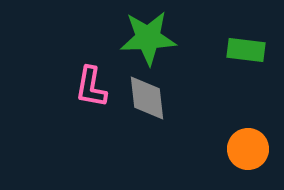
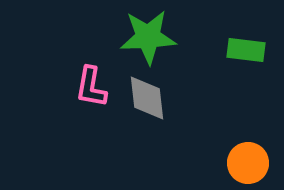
green star: moved 1 px up
orange circle: moved 14 px down
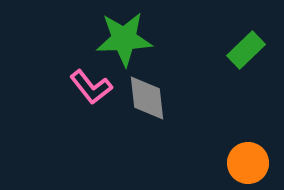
green star: moved 24 px left, 2 px down
green rectangle: rotated 51 degrees counterclockwise
pink L-shape: rotated 48 degrees counterclockwise
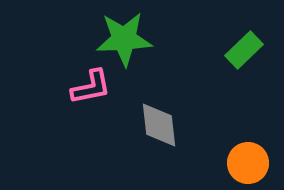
green rectangle: moved 2 px left
pink L-shape: rotated 63 degrees counterclockwise
gray diamond: moved 12 px right, 27 px down
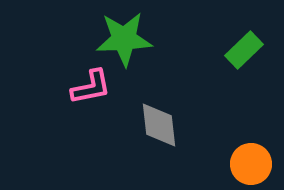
orange circle: moved 3 px right, 1 px down
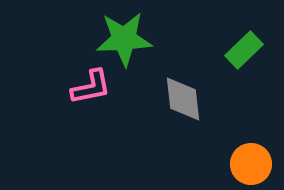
gray diamond: moved 24 px right, 26 px up
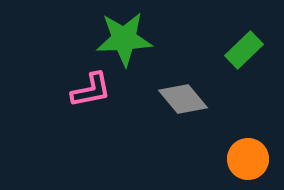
pink L-shape: moved 3 px down
gray diamond: rotated 33 degrees counterclockwise
orange circle: moved 3 px left, 5 px up
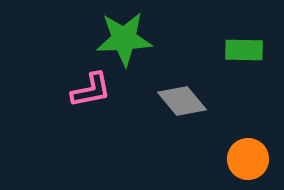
green rectangle: rotated 45 degrees clockwise
gray diamond: moved 1 px left, 2 px down
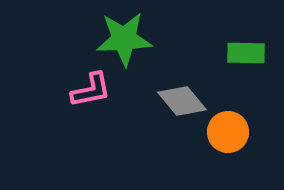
green rectangle: moved 2 px right, 3 px down
orange circle: moved 20 px left, 27 px up
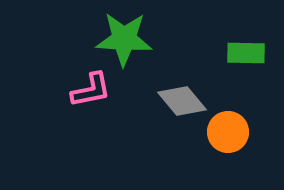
green star: rotated 6 degrees clockwise
